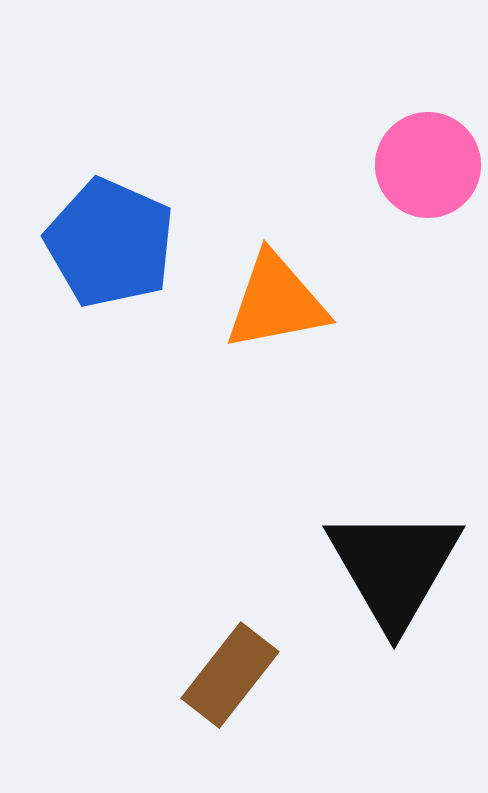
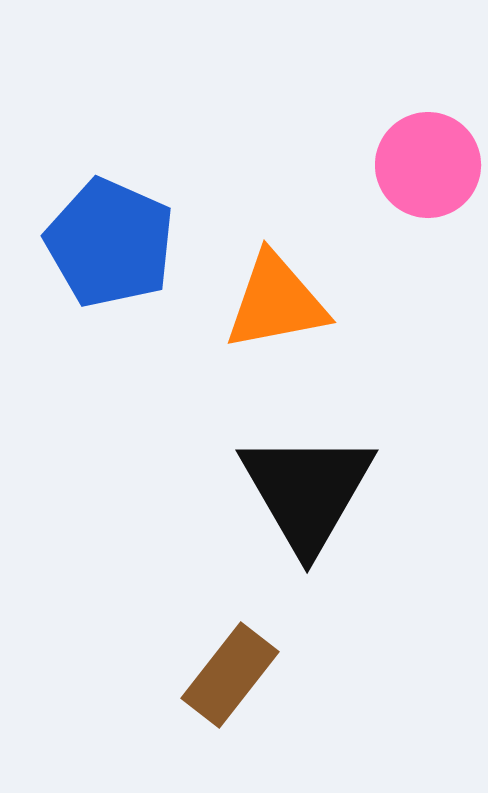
black triangle: moved 87 px left, 76 px up
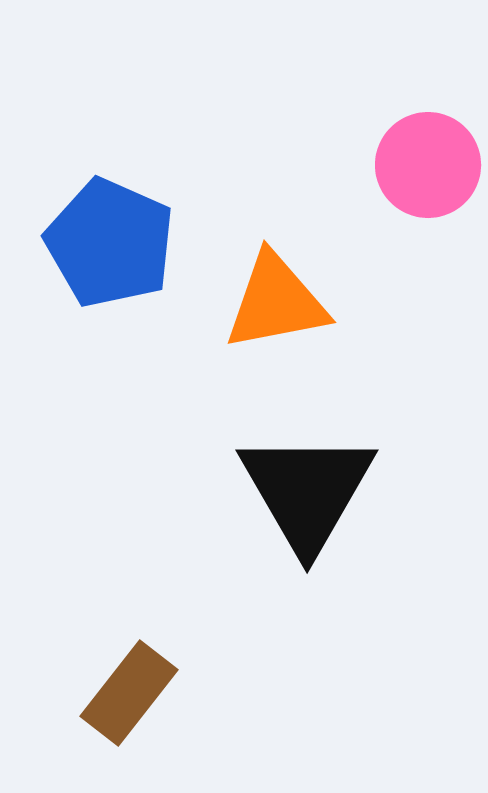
brown rectangle: moved 101 px left, 18 px down
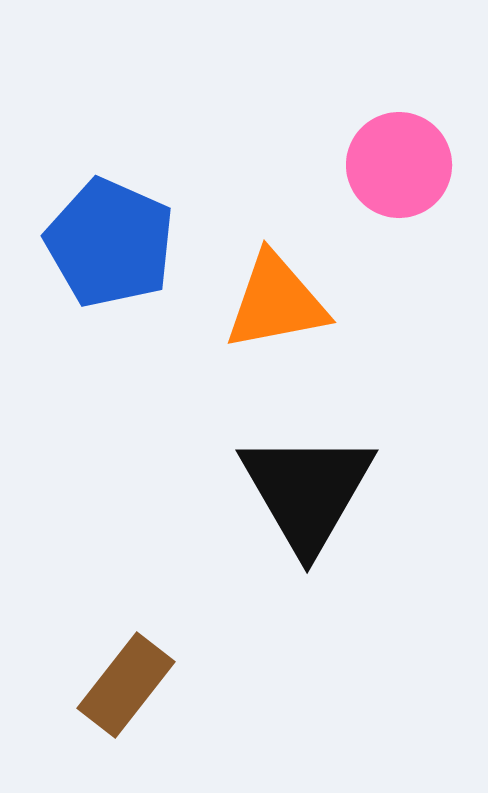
pink circle: moved 29 px left
brown rectangle: moved 3 px left, 8 px up
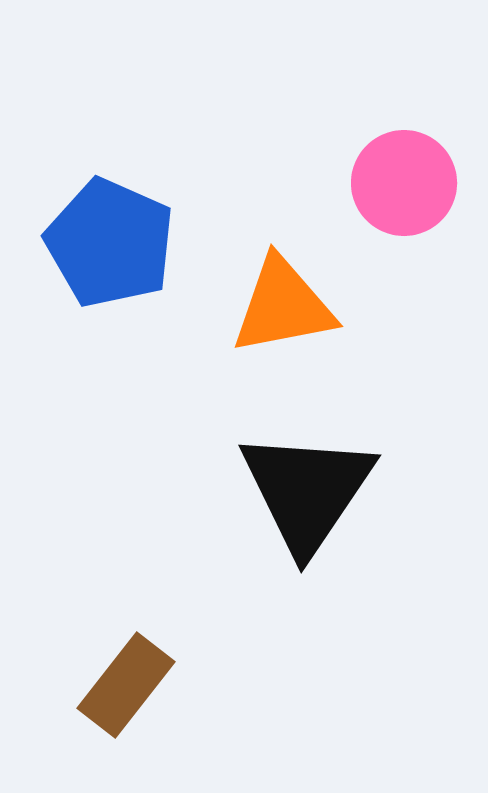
pink circle: moved 5 px right, 18 px down
orange triangle: moved 7 px right, 4 px down
black triangle: rotated 4 degrees clockwise
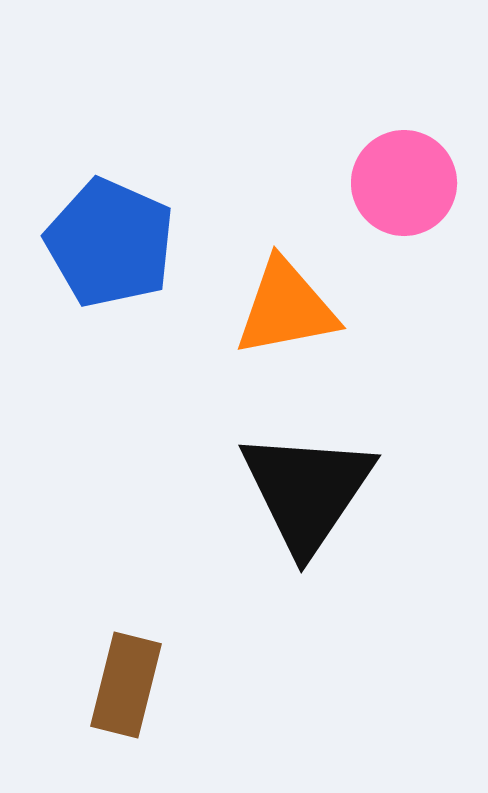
orange triangle: moved 3 px right, 2 px down
brown rectangle: rotated 24 degrees counterclockwise
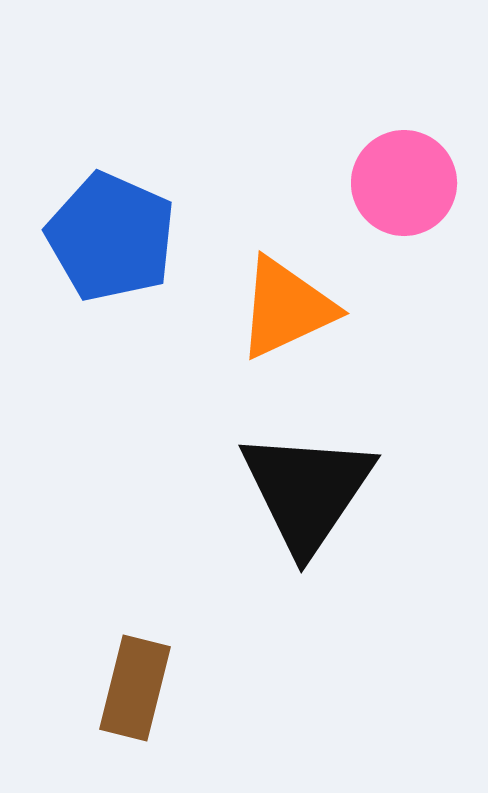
blue pentagon: moved 1 px right, 6 px up
orange triangle: rotated 14 degrees counterclockwise
brown rectangle: moved 9 px right, 3 px down
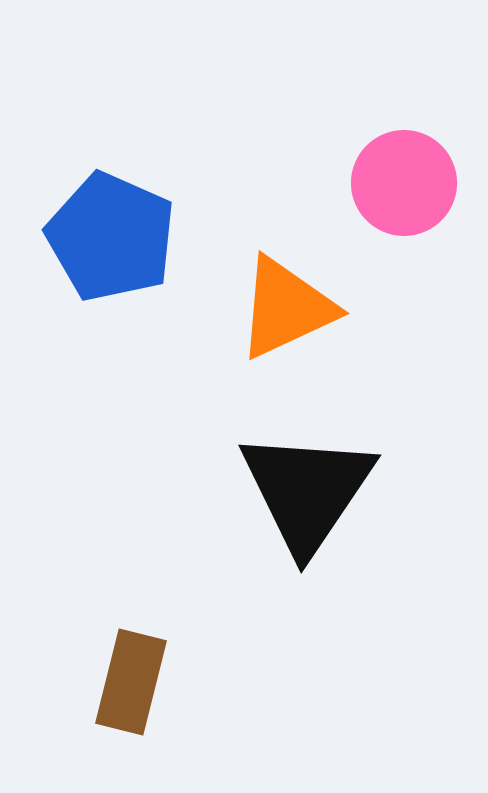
brown rectangle: moved 4 px left, 6 px up
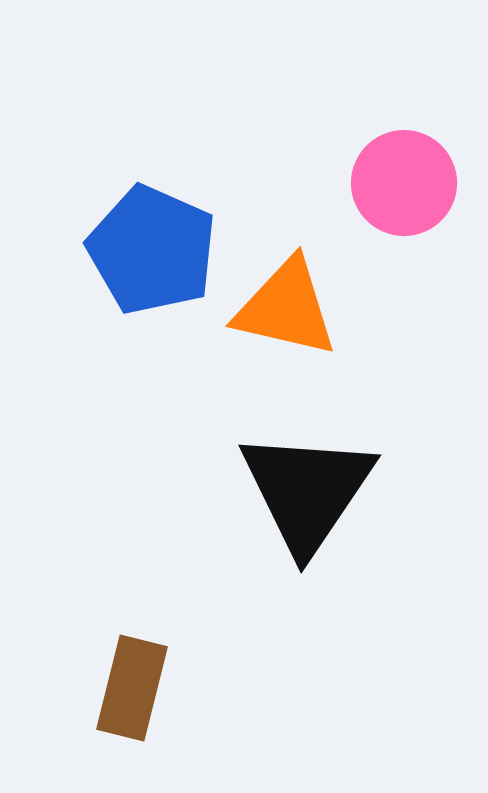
blue pentagon: moved 41 px right, 13 px down
orange triangle: rotated 38 degrees clockwise
brown rectangle: moved 1 px right, 6 px down
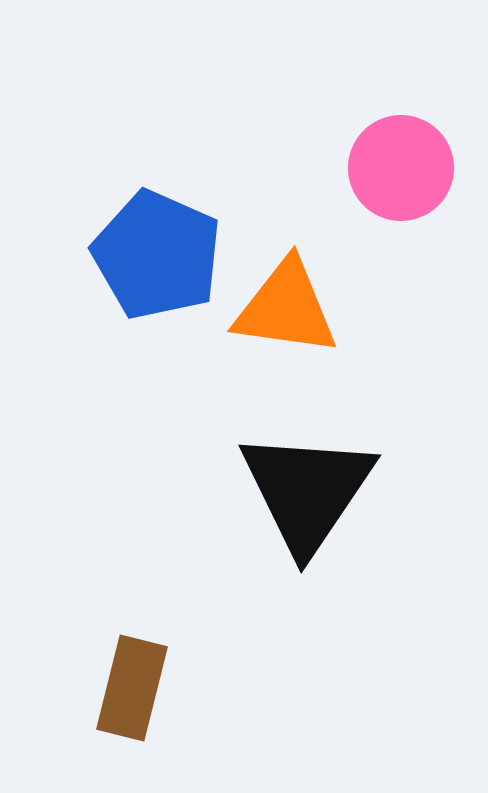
pink circle: moved 3 px left, 15 px up
blue pentagon: moved 5 px right, 5 px down
orange triangle: rotated 5 degrees counterclockwise
